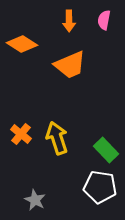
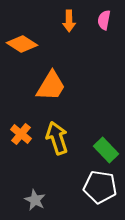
orange trapezoid: moved 19 px left, 21 px down; rotated 36 degrees counterclockwise
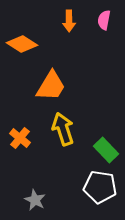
orange cross: moved 1 px left, 4 px down
yellow arrow: moved 6 px right, 9 px up
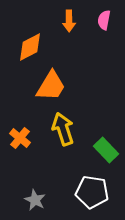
orange diamond: moved 8 px right, 3 px down; rotated 60 degrees counterclockwise
white pentagon: moved 8 px left, 5 px down
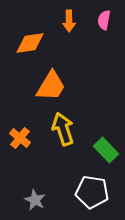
orange diamond: moved 4 px up; rotated 20 degrees clockwise
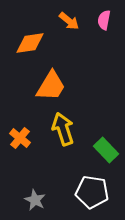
orange arrow: rotated 50 degrees counterclockwise
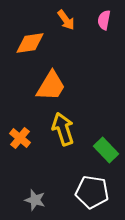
orange arrow: moved 3 px left, 1 px up; rotated 15 degrees clockwise
gray star: rotated 10 degrees counterclockwise
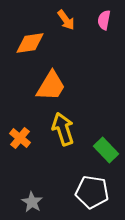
gray star: moved 3 px left, 2 px down; rotated 15 degrees clockwise
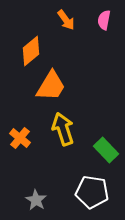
orange diamond: moved 1 px right, 8 px down; rotated 32 degrees counterclockwise
gray star: moved 4 px right, 2 px up
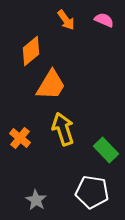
pink semicircle: rotated 102 degrees clockwise
orange trapezoid: moved 1 px up
